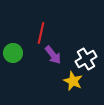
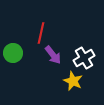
white cross: moved 2 px left, 1 px up
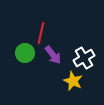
green circle: moved 12 px right
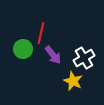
green circle: moved 2 px left, 4 px up
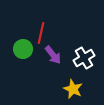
yellow star: moved 8 px down
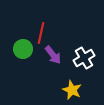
yellow star: moved 1 px left, 1 px down
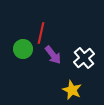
white cross: rotated 10 degrees counterclockwise
